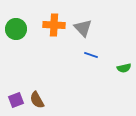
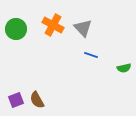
orange cross: moved 1 px left; rotated 25 degrees clockwise
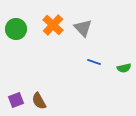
orange cross: rotated 15 degrees clockwise
blue line: moved 3 px right, 7 px down
brown semicircle: moved 2 px right, 1 px down
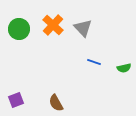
green circle: moved 3 px right
brown semicircle: moved 17 px right, 2 px down
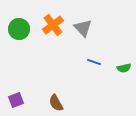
orange cross: rotated 10 degrees clockwise
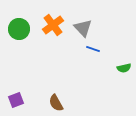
blue line: moved 1 px left, 13 px up
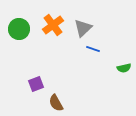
gray triangle: rotated 30 degrees clockwise
purple square: moved 20 px right, 16 px up
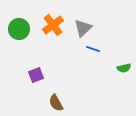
purple square: moved 9 px up
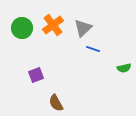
green circle: moved 3 px right, 1 px up
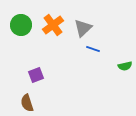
green circle: moved 1 px left, 3 px up
green semicircle: moved 1 px right, 2 px up
brown semicircle: moved 29 px left; rotated 12 degrees clockwise
